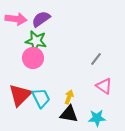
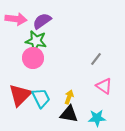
purple semicircle: moved 1 px right, 2 px down
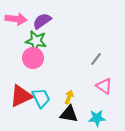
red triangle: moved 1 px right, 1 px down; rotated 20 degrees clockwise
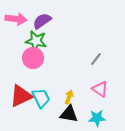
pink triangle: moved 4 px left, 3 px down
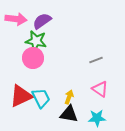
gray line: moved 1 px down; rotated 32 degrees clockwise
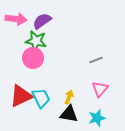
pink triangle: rotated 36 degrees clockwise
cyan star: rotated 12 degrees counterclockwise
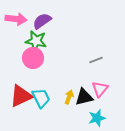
black triangle: moved 15 px right, 17 px up; rotated 24 degrees counterclockwise
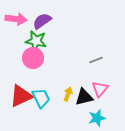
yellow arrow: moved 1 px left, 3 px up
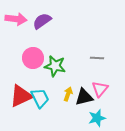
green star: moved 19 px right, 25 px down
gray line: moved 1 px right, 2 px up; rotated 24 degrees clockwise
cyan trapezoid: moved 1 px left
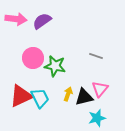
gray line: moved 1 px left, 2 px up; rotated 16 degrees clockwise
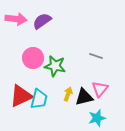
cyan trapezoid: moved 1 px left, 1 px down; rotated 40 degrees clockwise
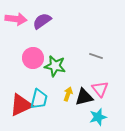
pink triangle: rotated 18 degrees counterclockwise
red triangle: moved 9 px down
cyan star: moved 1 px right, 1 px up
